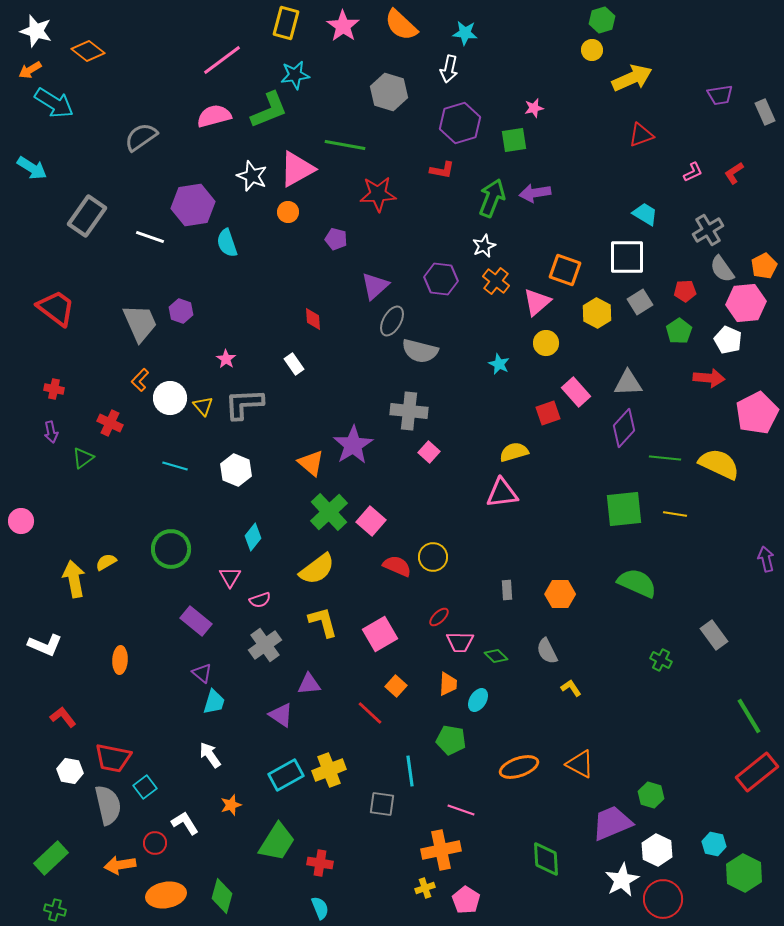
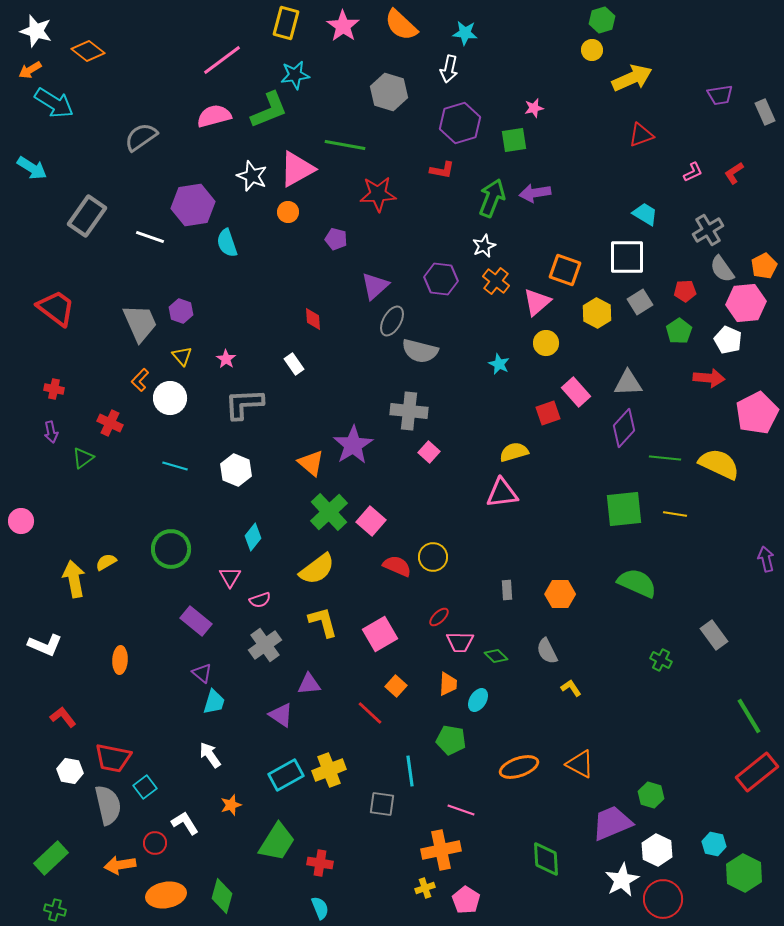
yellow triangle at (203, 406): moved 21 px left, 50 px up
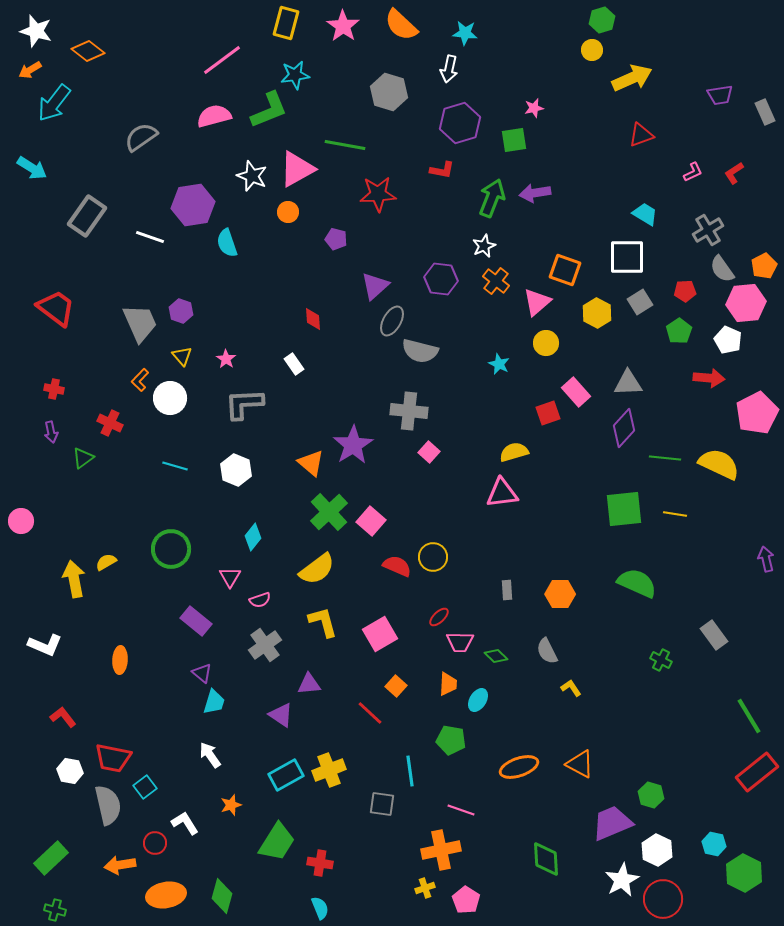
cyan arrow at (54, 103): rotated 96 degrees clockwise
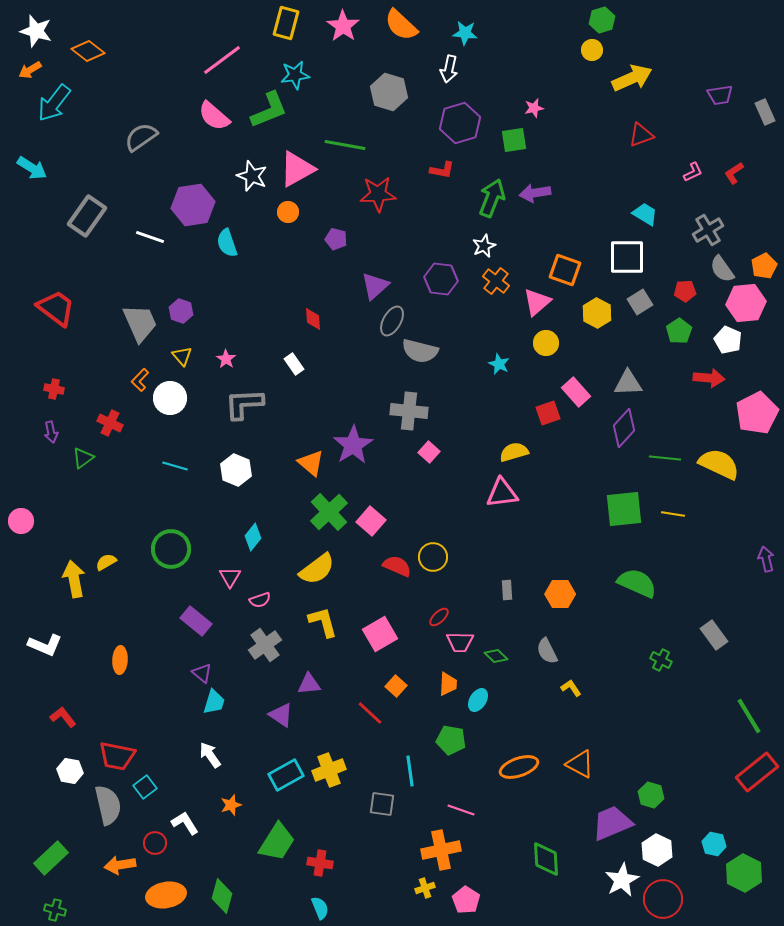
pink semicircle at (214, 116): rotated 124 degrees counterclockwise
yellow line at (675, 514): moved 2 px left
red trapezoid at (113, 758): moved 4 px right, 2 px up
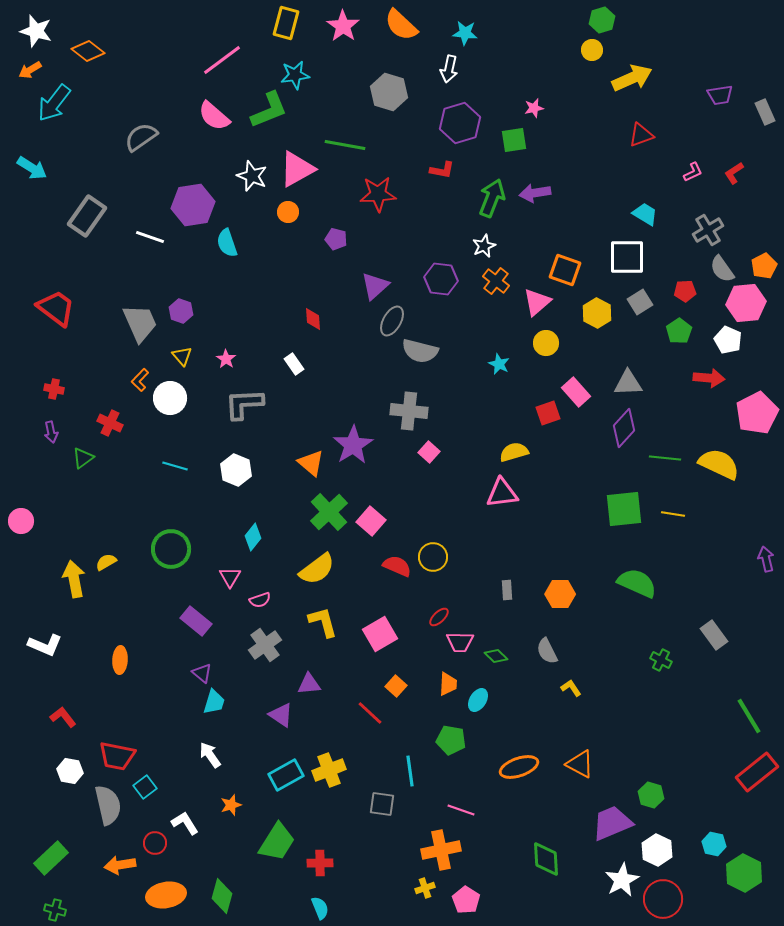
red cross at (320, 863): rotated 10 degrees counterclockwise
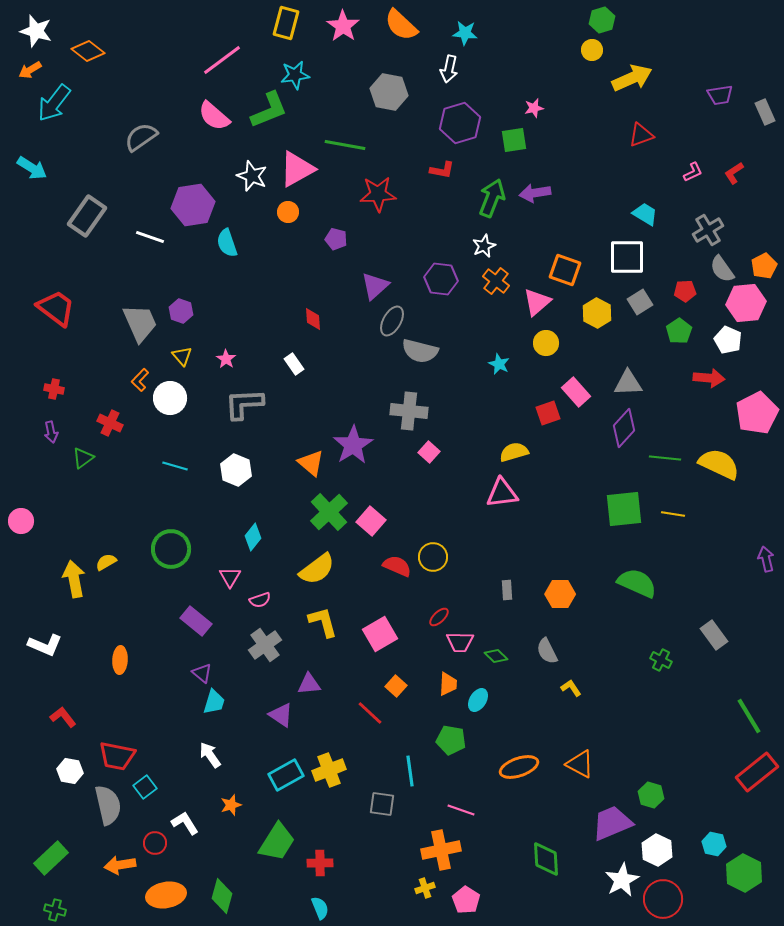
gray hexagon at (389, 92): rotated 6 degrees counterclockwise
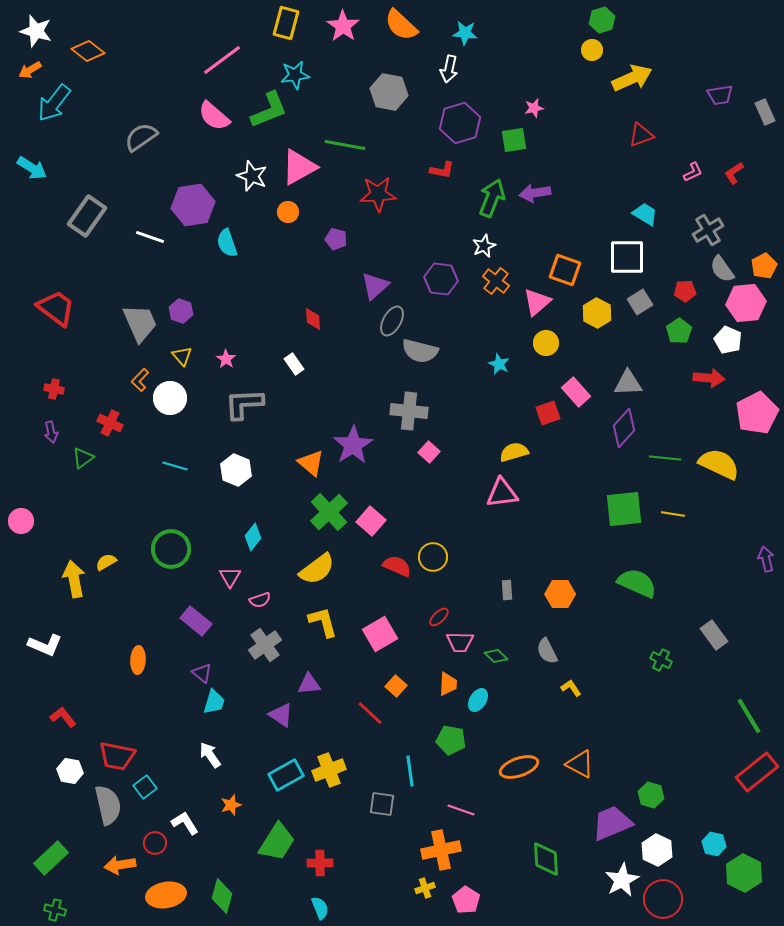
pink triangle at (297, 169): moved 2 px right, 2 px up
orange ellipse at (120, 660): moved 18 px right
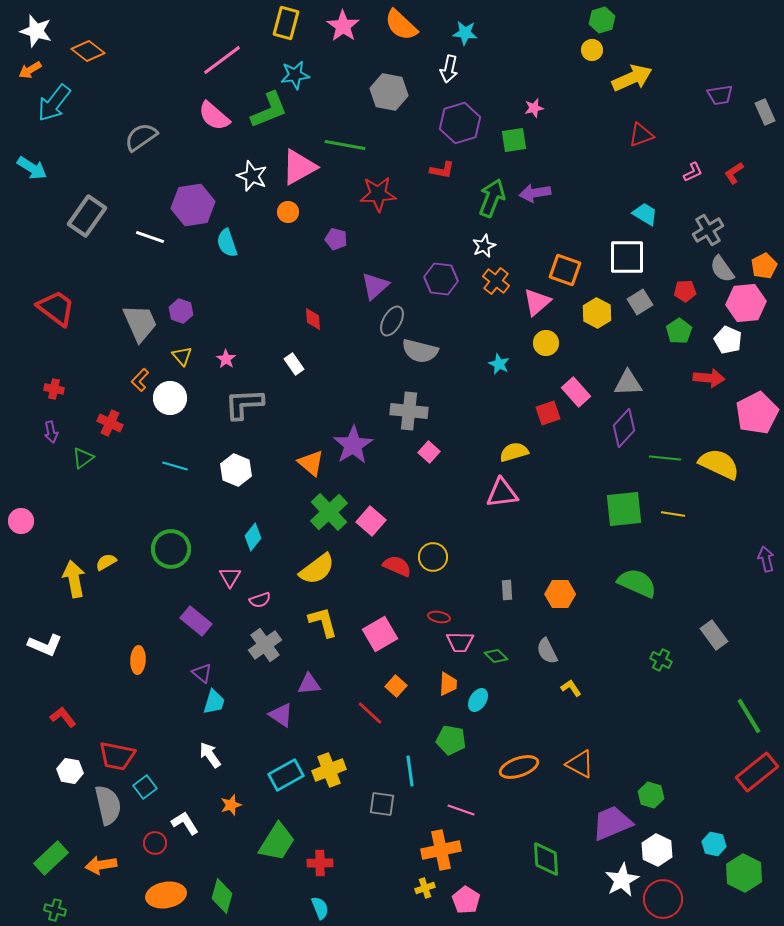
red ellipse at (439, 617): rotated 55 degrees clockwise
orange arrow at (120, 865): moved 19 px left
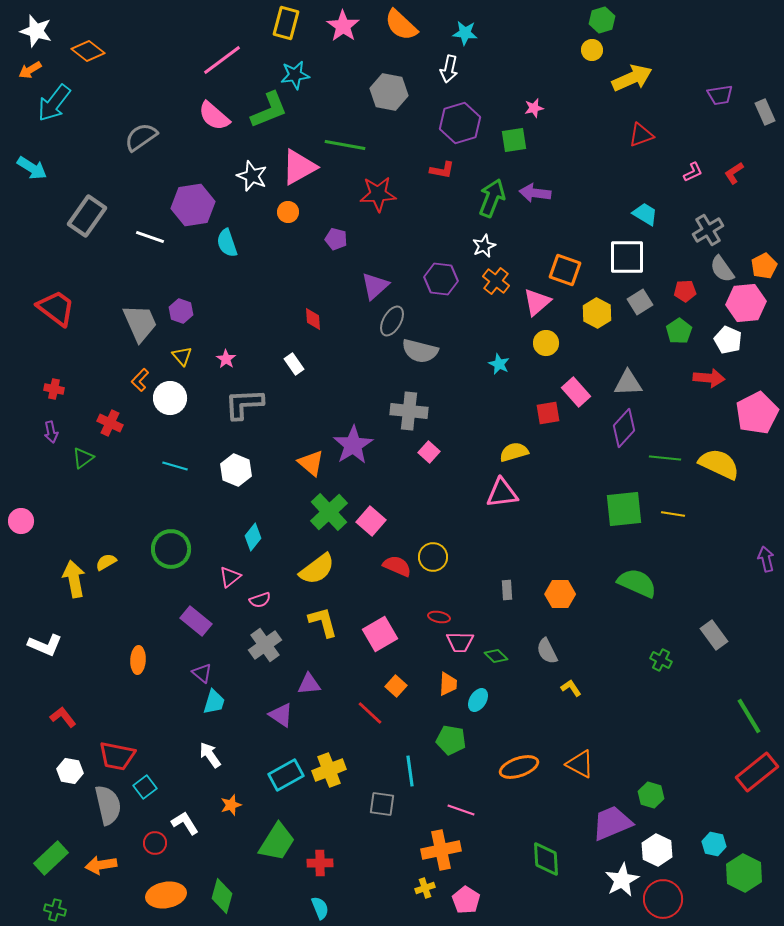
purple arrow at (535, 193): rotated 16 degrees clockwise
red square at (548, 413): rotated 10 degrees clockwise
pink triangle at (230, 577): rotated 20 degrees clockwise
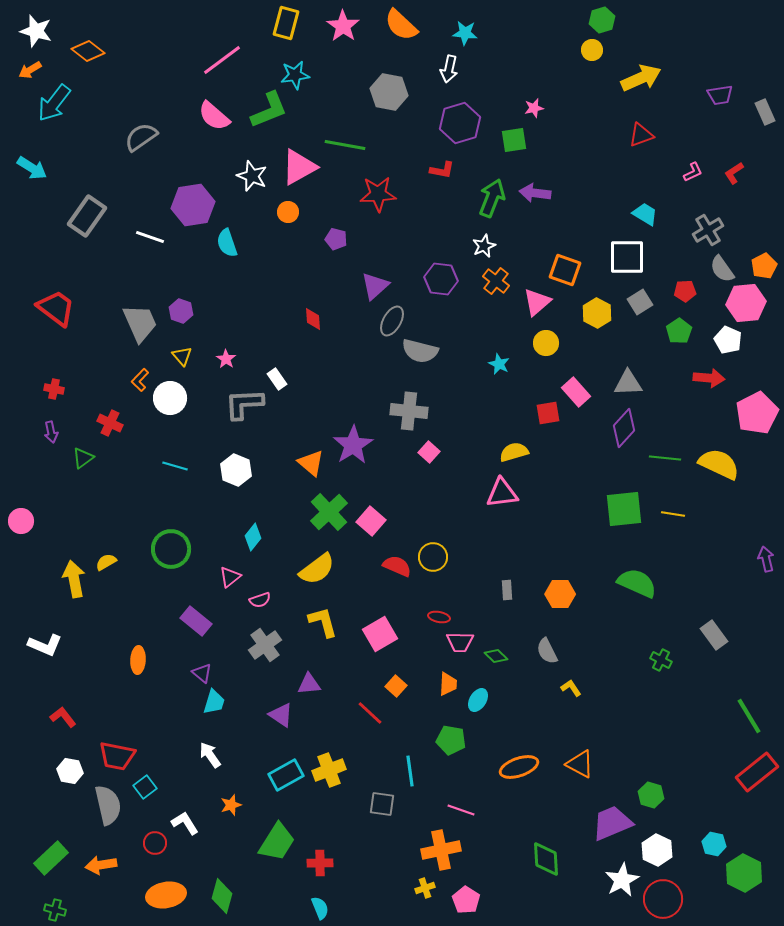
yellow arrow at (632, 78): moved 9 px right
white rectangle at (294, 364): moved 17 px left, 15 px down
